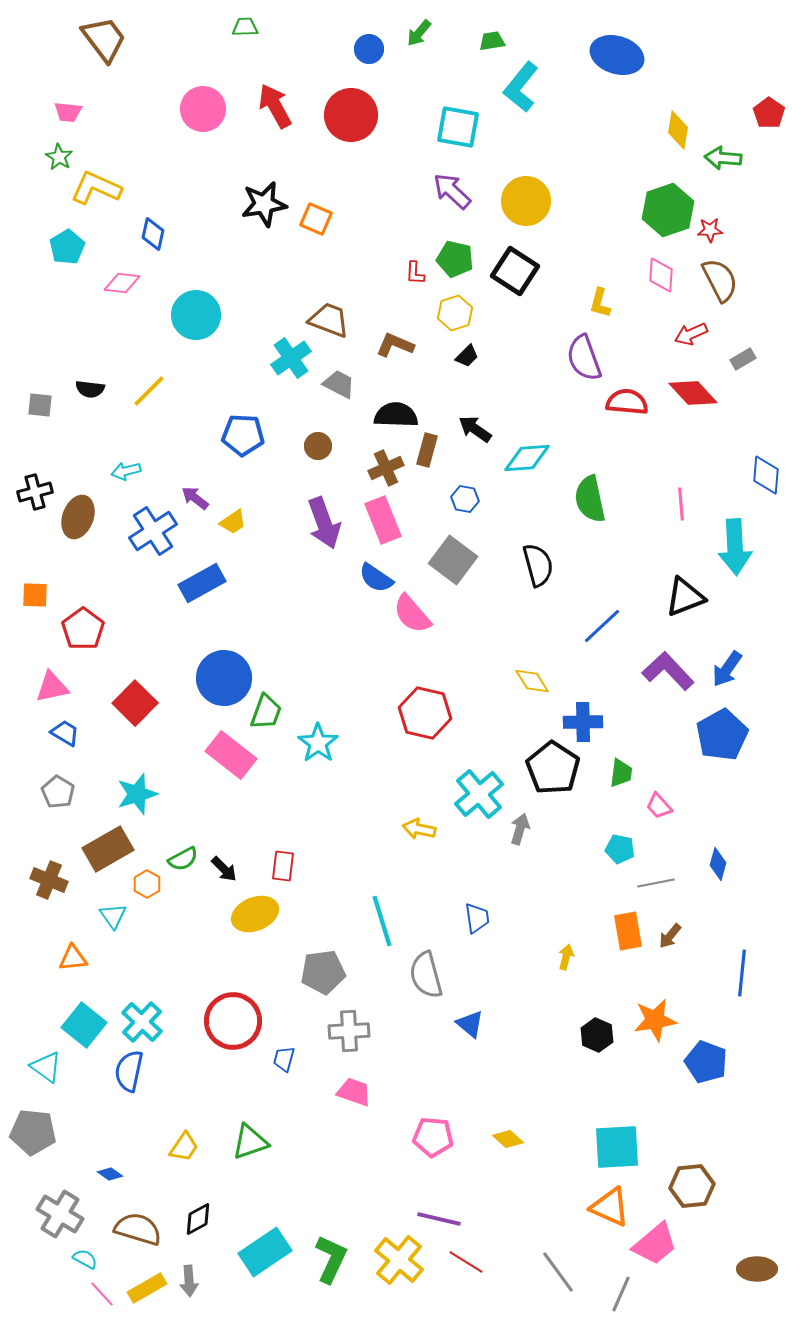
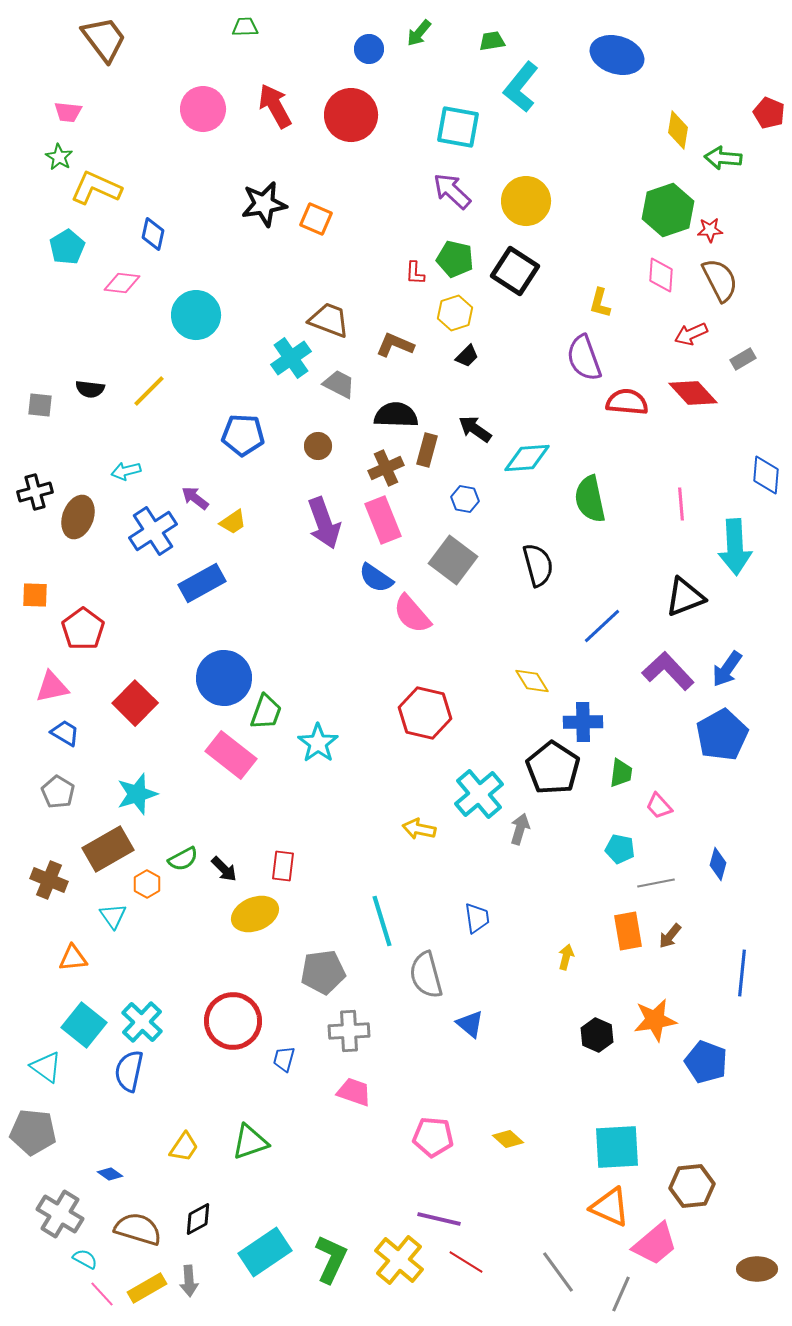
red pentagon at (769, 113): rotated 12 degrees counterclockwise
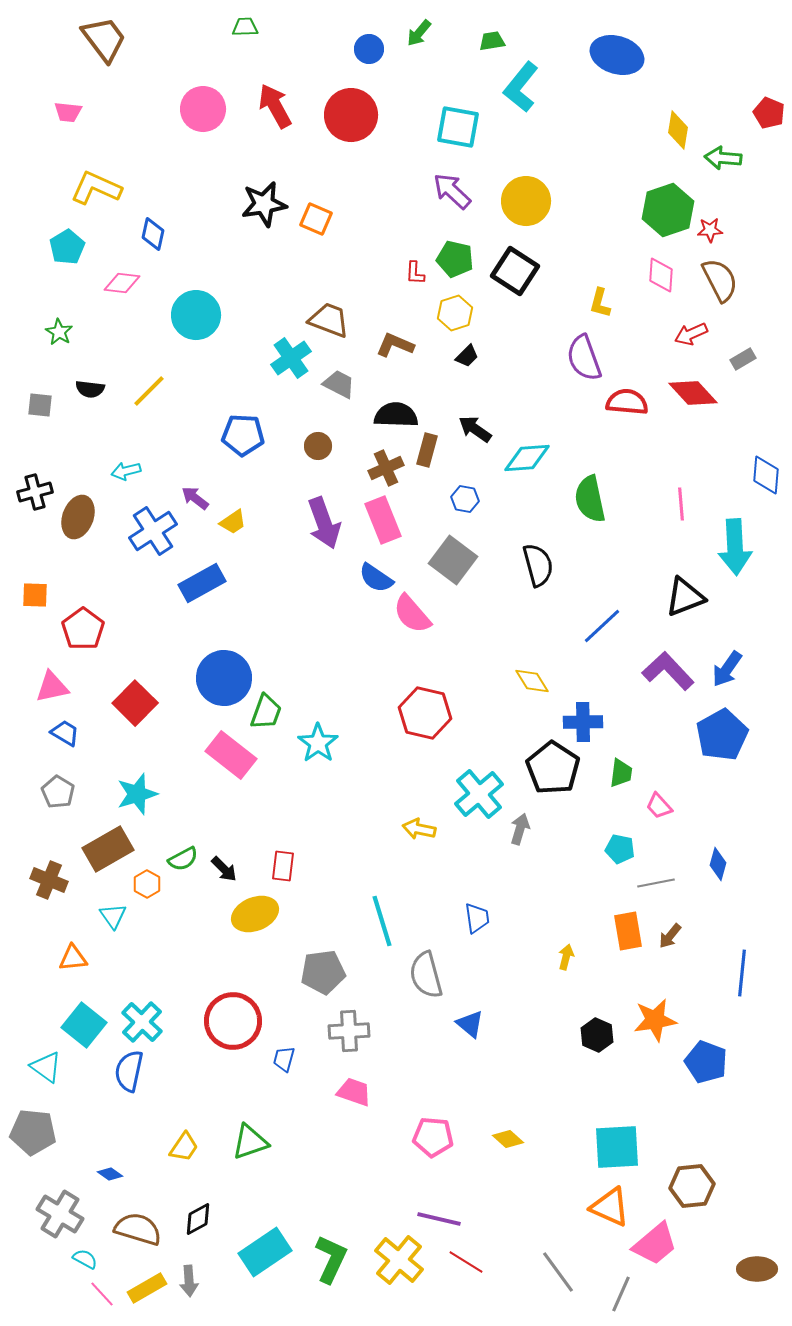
green star at (59, 157): moved 175 px down
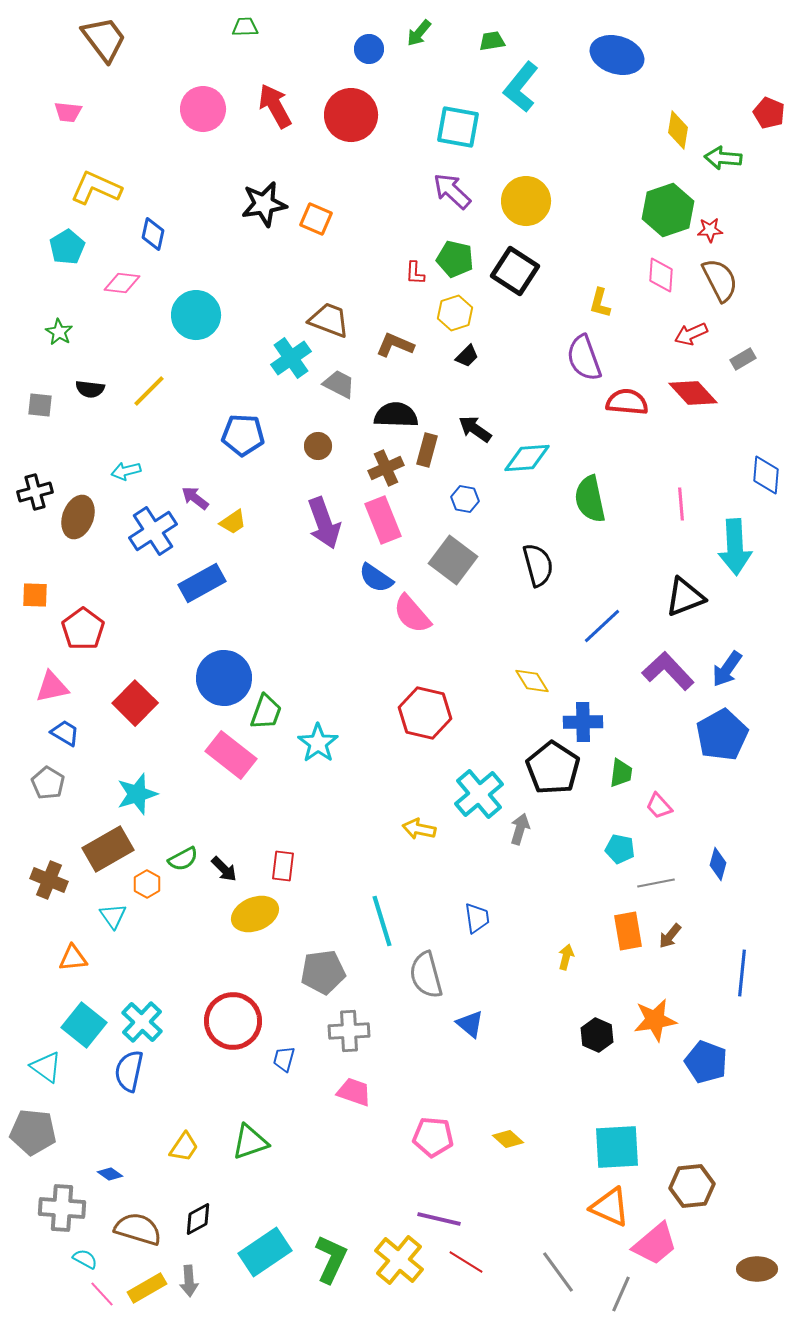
gray pentagon at (58, 792): moved 10 px left, 9 px up
gray cross at (60, 1214): moved 2 px right, 6 px up; rotated 27 degrees counterclockwise
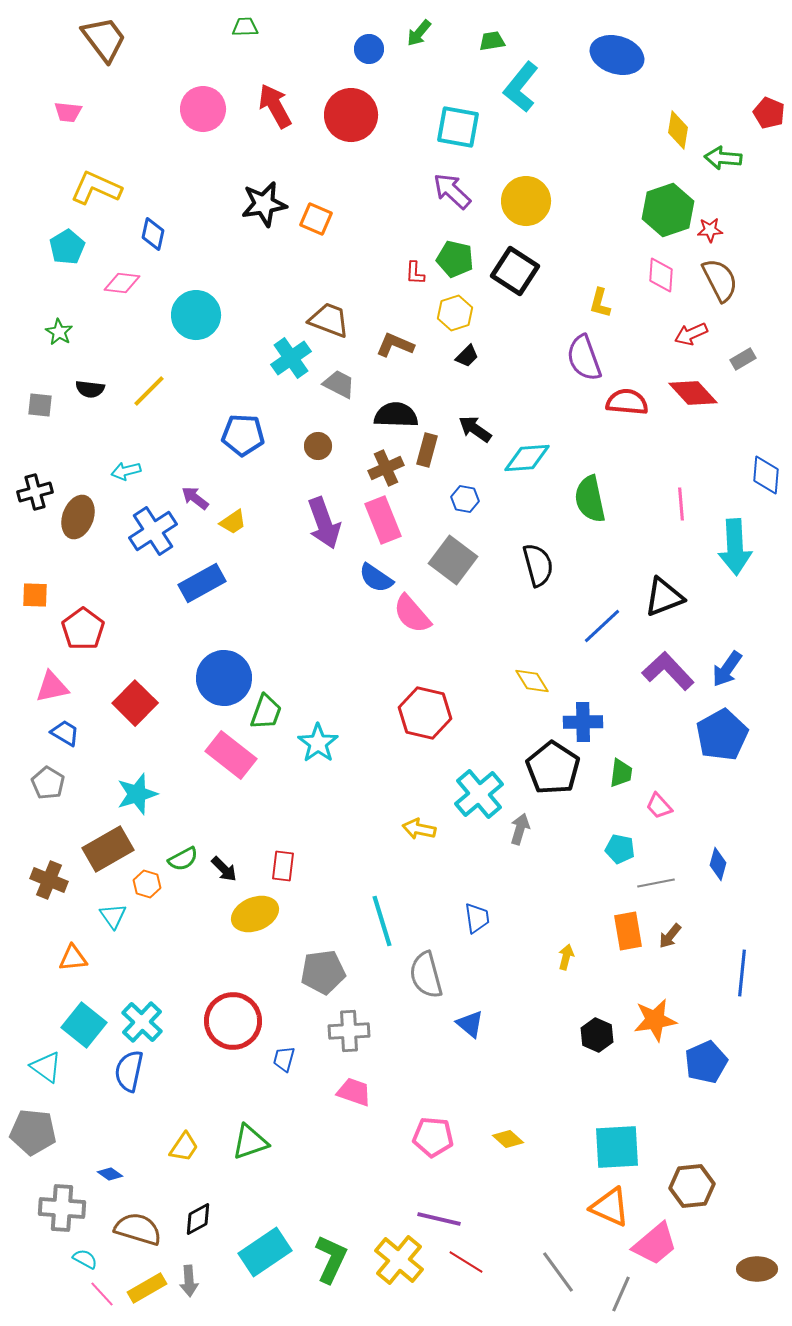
black triangle at (685, 597): moved 21 px left
orange hexagon at (147, 884): rotated 12 degrees counterclockwise
blue pentagon at (706, 1062): rotated 27 degrees clockwise
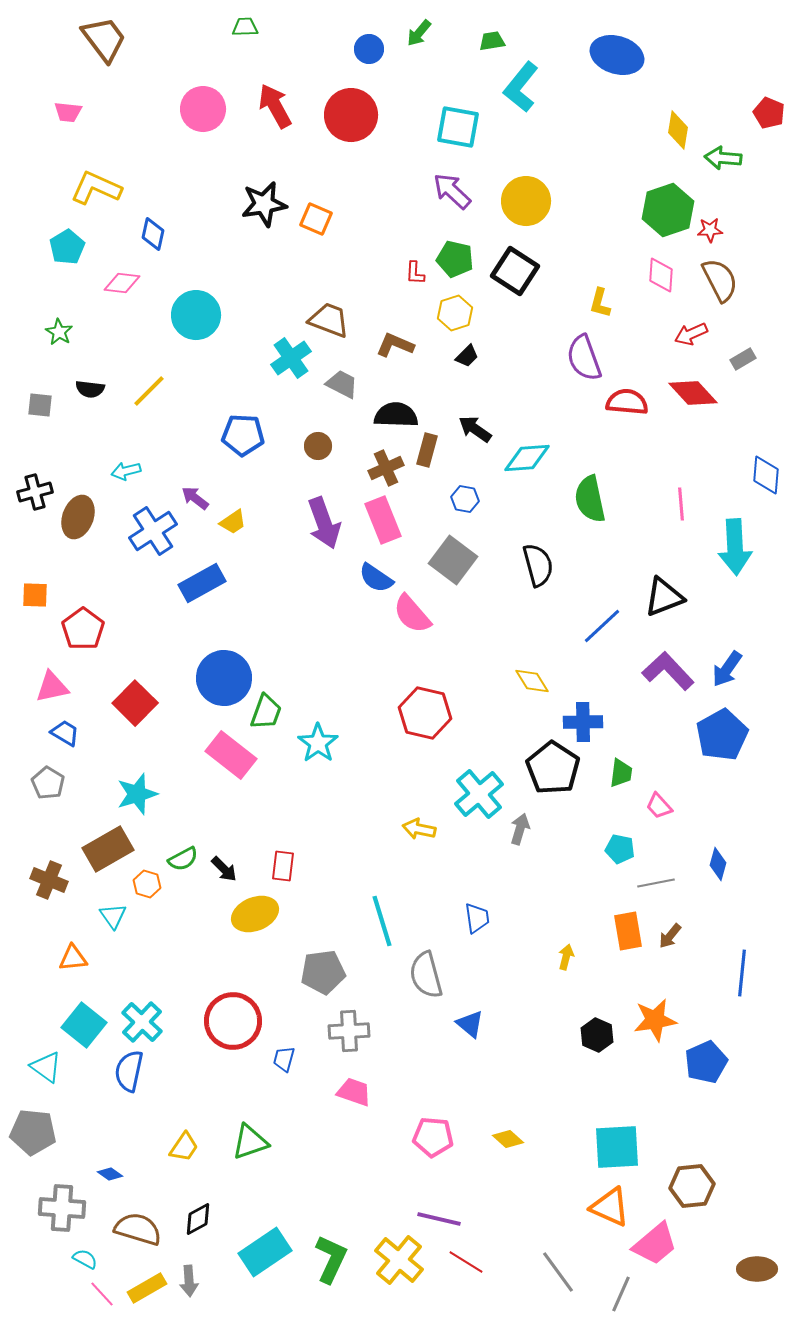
gray trapezoid at (339, 384): moved 3 px right
